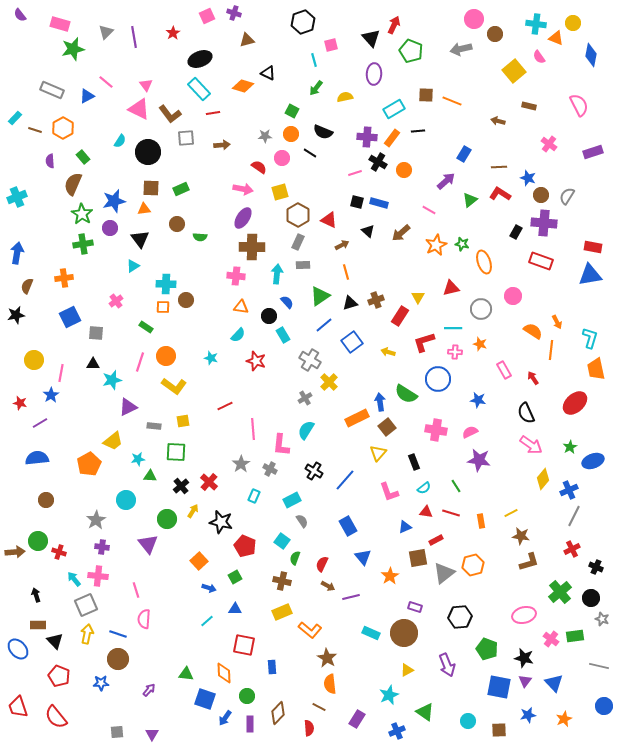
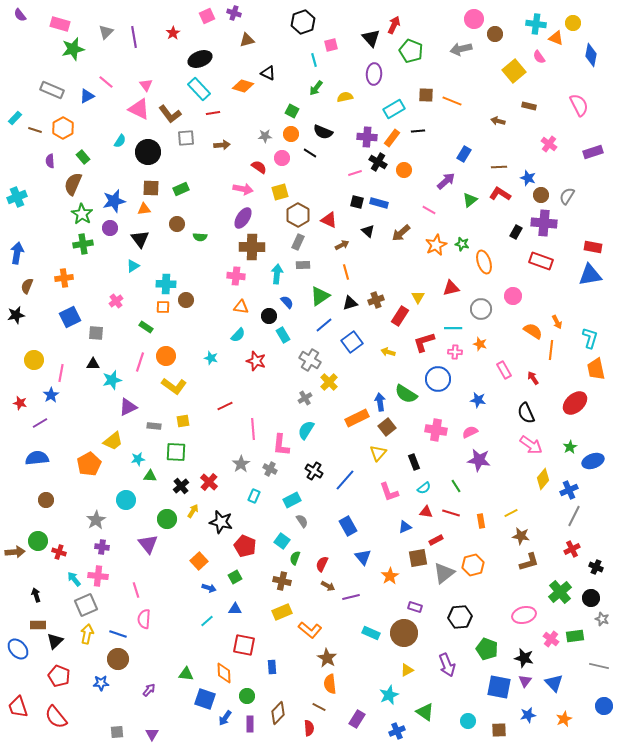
black triangle at (55, 641): rotated 30 degrees clockwise
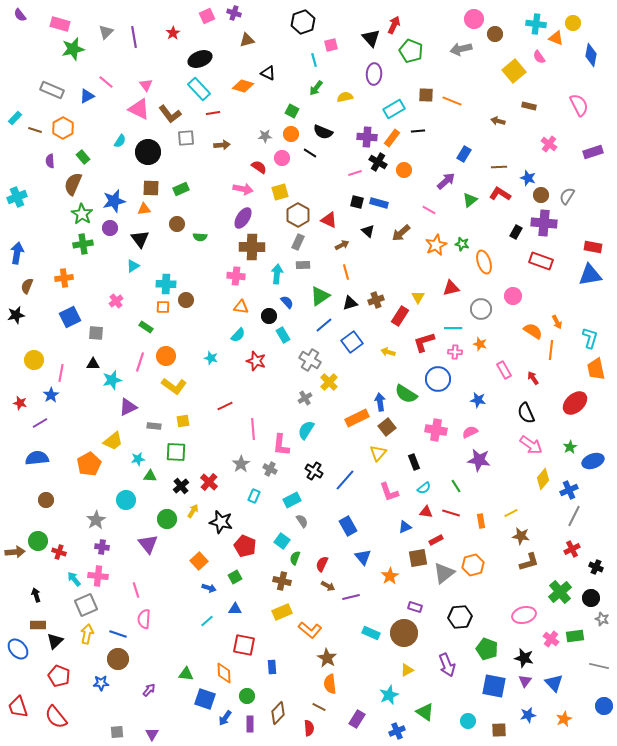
blue square at (499, 687): moved 5 px left, 1 px up
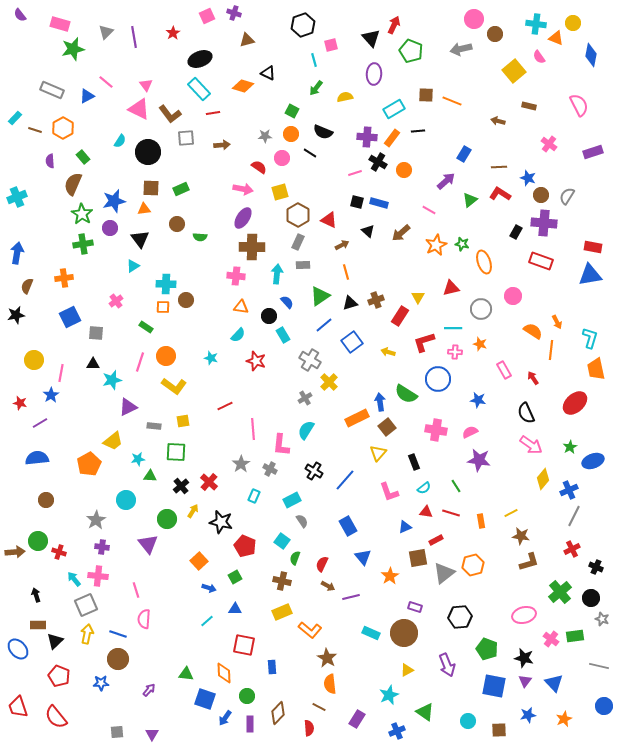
black hexagon at (303, 22): moved 3 px down
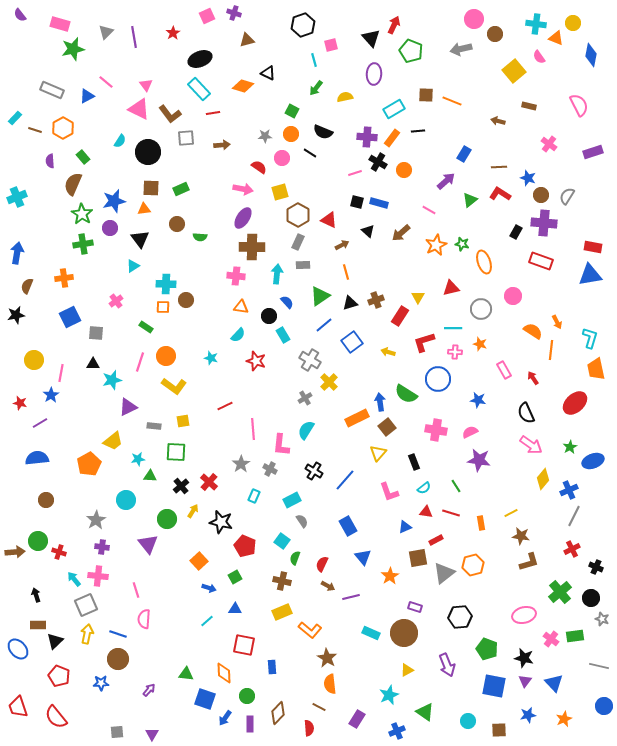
orange rectangle at (481, 521): moved 2 px down
